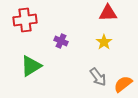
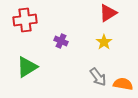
red triangle: rotated 30 degrees counterclockwise
green triangle: moved 4 px left, 1 px down
orange semicircle: rotated 48 degrees clockwise
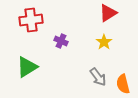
red cross: moved 6 px right
orange semicircle: rotated 114 degrees counterclockwise
